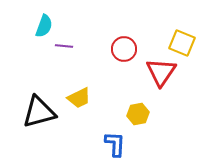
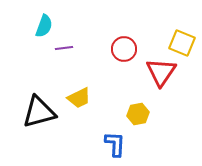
purple line: moved 2 px down; rotated 12 degrees counterclockwise
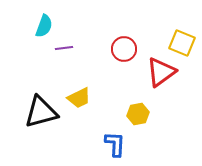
red triangle: rotated 20 degrees clockwise
black triangle: moved 2 px right
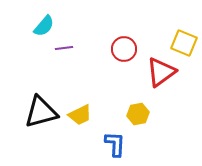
cyan semicircle: rotated 20 degrees clockwise
yellow square: moved 2 px right
yellow trapezoid: moved 1 px right, 17 px down
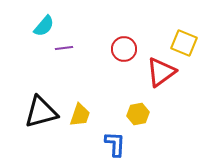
yellow trapezoid: rotated 45 degrees counterclockwise
